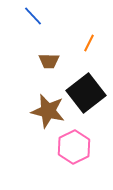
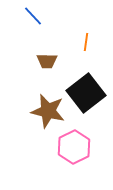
orange line: moved 3 px left, 1 px up; rotated 18 degrees counterclockwise
brown trapezoid: moved 2 px left
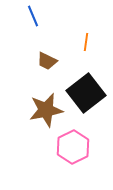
blue line: rotated 20 degrees clockwise
brown trapezoid: rotated 25 degrees clockwise
brown star: moved 2 px left, 1 px up; rotated 24 degrees counterclockwise
pink hexagon: moved 1 px left
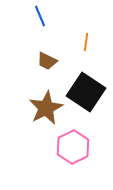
blue line: moved 7 px right
black square: moved 1 px up; rotated 18 degrees counterclockwise
brown star: moved 2 px up; rotated 16 degrees counterclockwise
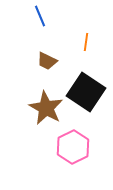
brown star: rotated 16 degrees counterclockwise
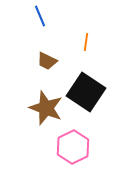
brown star: rotated 8 degrees counterclockwise
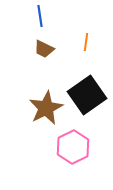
blue line: rotated 15 degrees clockwise
brown trapezoid: moved 3 px left, 12 px up
black square: moved 1 px right, 3 px down; rotated 21 degrees clockwise
brown star: rotated 24 degrees clockwise
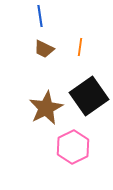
orange line: moved 6 px left, 5 px down
black square: moved 2 px right, 1 px down
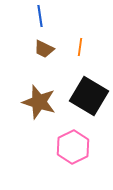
black square: rotated 24 degrees counterclockwise
brown star: moved 7 px left, 6 px up; rotated 28 degrees counterclockwise
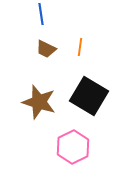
blue line: moved 1 px right, 2 px up
brown trapezoid: moved 2 px right
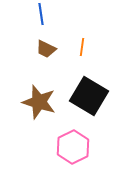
orange line: moved 2 px right
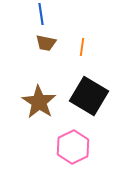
brown trapezoid: moved 6 px up; rotated 15 degrees counterclockwise
brown star: rotated 16 degrees clockwise
